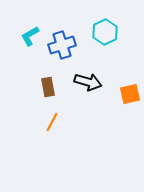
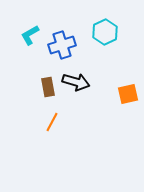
cyan L-shape: moved 1 px up
black arrow: moved 12 px left
orange square: moved 2 px left
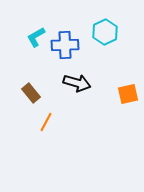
cyan L-shape: moved 6 px right, 2 px down
blue cross: moved 3 px right; rotated 16 degrees clockwise
black arrow: moved 1 px right, 1 px down
brown rectangle: moved 17 px left, 6 px down; rotated 30 degrees counterclockwise
orange line: moved 6 px left
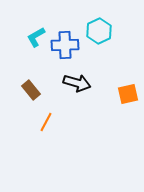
cyan hexagon: moved 6 px left, 1 px up
brown rectangle: moved 3 px up
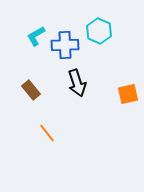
cyan hexagon: rotated 10 degrees counterclockwise
cyan L-shape: moved 1 px up
black arrow: rotated 56 degrees clockwise
orange line: moved 1 px right, 11 px down; rotated 66 degrees counterclockwise
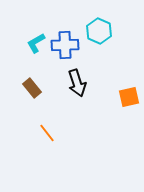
cyan L-shape: moved 7 px down
brown rectangle: moved 1 px right, 2 px up
orange square: moved 1 px right, 3 px down
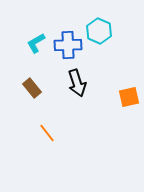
blue cross: moved 3 px right
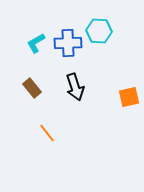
cyan hexagon: rotated 20 degrees counterclockwise
blue cross: moved 2 px up
black arrow: moved 2 px left, 4 px down
